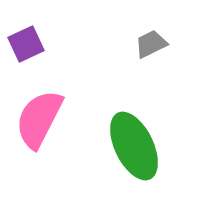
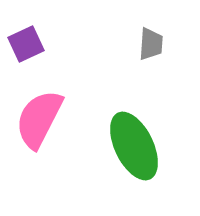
gray trapezoid: rotated 120 degrees clockwise
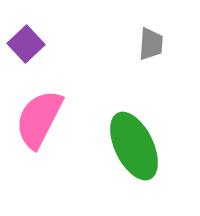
purple square: rotated 18 degrees counterclockwise
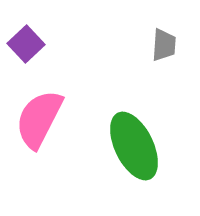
gray trapezoid: moved 13 px right, 1 px down
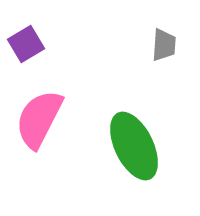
purple square: rotated 12 degrees clockwise
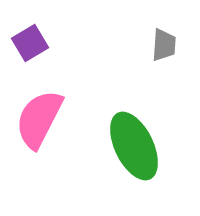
purple square: moved 4 px right, 1 px up
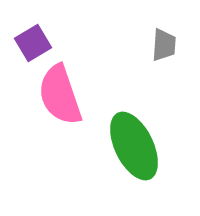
purple square: moved 3 px right
pink semicircle: moved 21 px right, 24 px up; rotated 46 degrees counterclockwise
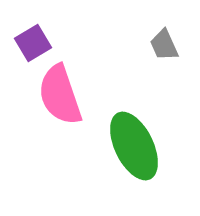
gray trapezoid: rotated 152 degrees clockwise
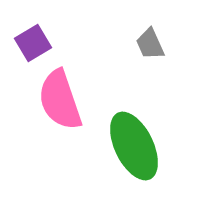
gray trapezoid: moved 14 px left, 1 px up
pink semicircle: moved 5 px down
